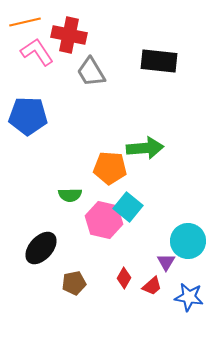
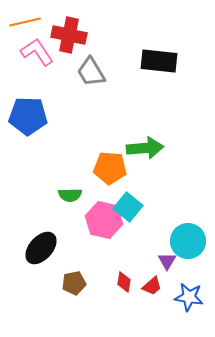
purple triangle: moved 1 px right, 1 px up
red diamond: moved 4 px down; rotated 20 degrees counterclockwise
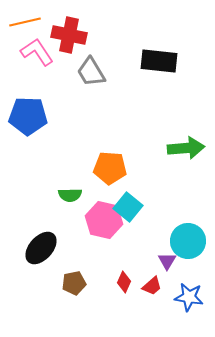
green arrow: moved 41 px right
red diamond: rotated 15 degrees clockwise
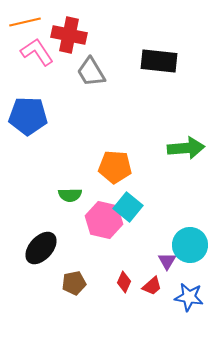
orange pentagon: moved 5 px right, 1 px up
cyan circle: moved 2 px right, 4 px down
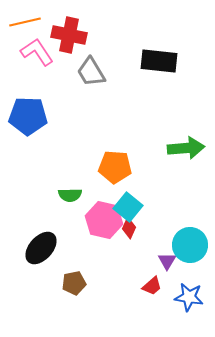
red diamond: moved 5 px right, 54 px up
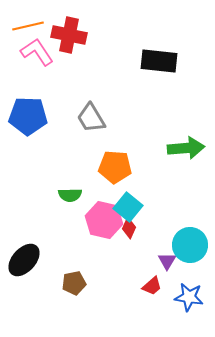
orange line: moved 3 px right, 4 px down
gray trapezoid: moved 46 px down
black ellipse: moved 17 px left, 12 px down
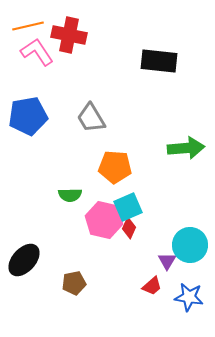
blue pentagon: rotated 12 degrees counterclockwise
cyan square: rotated 28 degrees clockwise
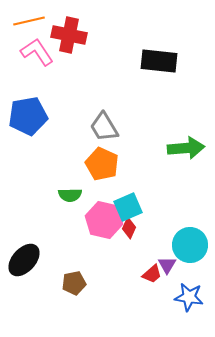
orange line: moved 1 px right, 5 px up
gray trapezoid: moved 13 px right, 9 px down
orange pentagon: moved 13 px left, 3 px up; rotated 20 degrees clockwise
purple triangle: moved 4 px down
red trapezoid: moved 12 px up
